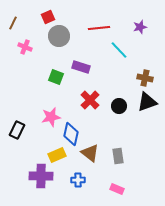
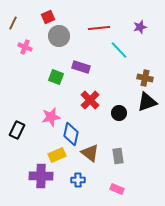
black circle: moved 7 px down
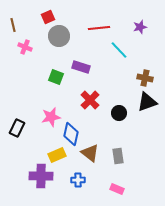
brown line: moved 2 px down; rotated 40 degrees counterclockwise
black rectangle: moved 2 px up
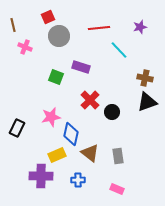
black circle: moved 7 px left, 1 px up
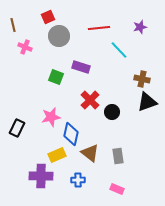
brown cross: moved 3 px left, 1 px down
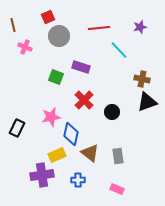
red cross: moved 6 px left
purple cross: moved 1 px right, 1 px up; rotated 10 degrees counterclockwise
